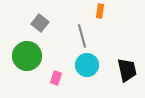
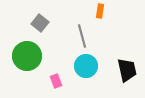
cyan circle: moved 1 px left, 1 px down
pink rectangle: moved 3 px down; rotated 40 degrees counterclockwise
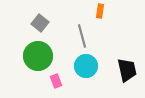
green circle: moved 11 px right
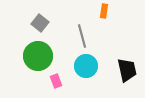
orange rectangle: moved 4 px right
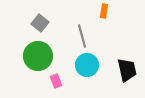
cyan circle: moved 1 px right, 1 px up
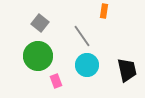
gray line: rotated 20 degrees counterclockwise
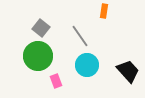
gray square: moved 1 px right, 5 px down
gray line: moved 2 px left
black trapezoid: moved 1 px right, 1 px down; rotated 30 degrees counterclockwise
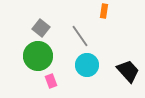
pink rectangle: moved 5 px left
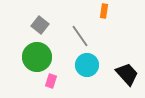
gray square: moved 1 px left, 3 px up
green circle: moved 1 px left, 1 px down
black trapezoid: moved 1 px left, 3 px down
pink rectangle: rotated 40 degrees clockwise
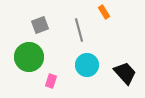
orange rectangle: moved 1 px down; rotated 40 degrees counterclockwise
gray square: rotated 30 degrees clockwise
gray line: moved 1 px left, 6 px up; rotated 20 degrees clockwise
green circle: moved 8 px left
black trapezoid: moved 2 px left, 1 px up
